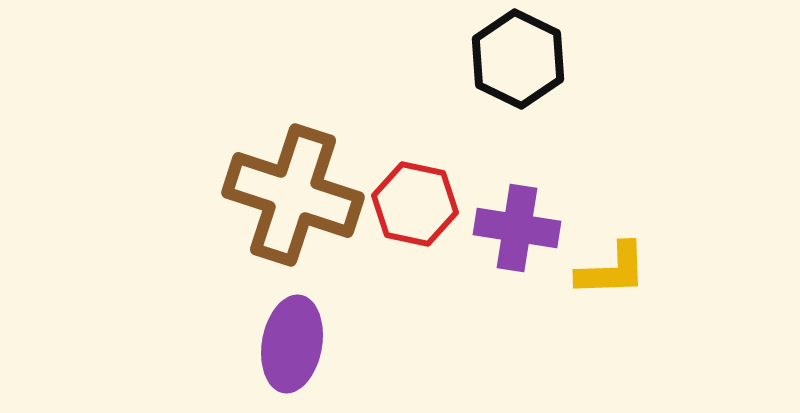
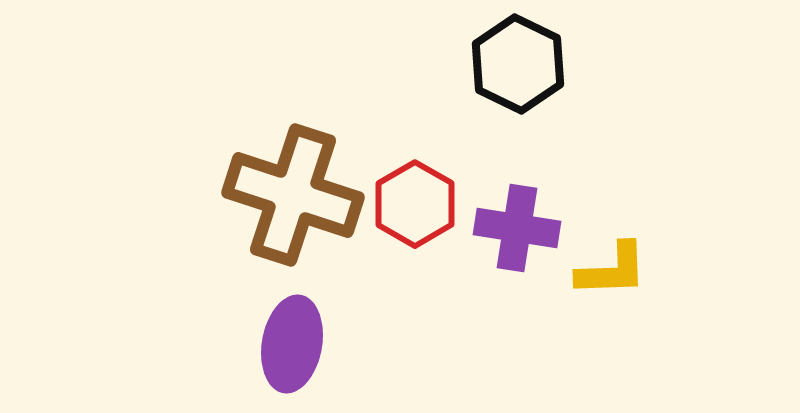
black hexagon: moved 5 px down
red hexagon: rotated 18 degrees clockwise
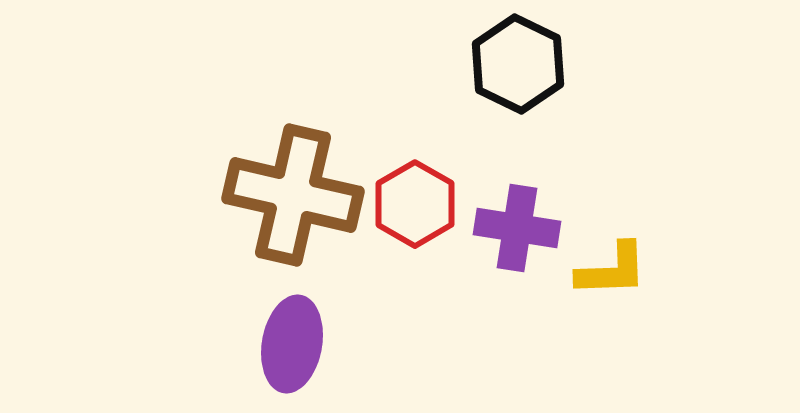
brown cross: rotated 5 degrees counterclockwise
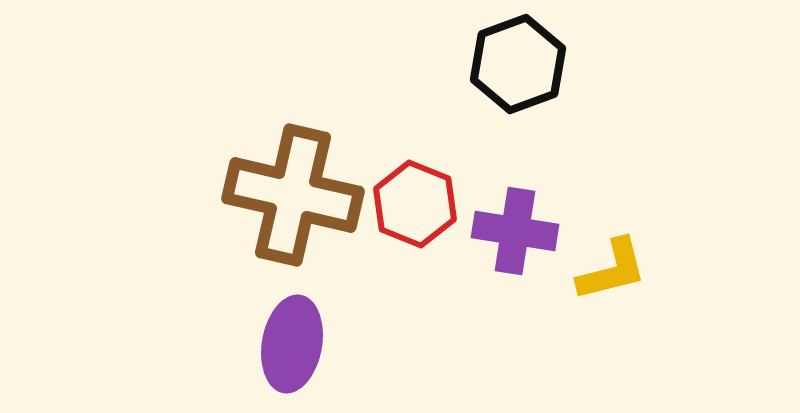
black hexagon: rotated 14 degrees clockwise
red hexagon: rotated 8 degrees counterclockwise
purple cross: moved 2 px left, 3 px down
yellow L-shape: rotated 12 degrees counterclockwise
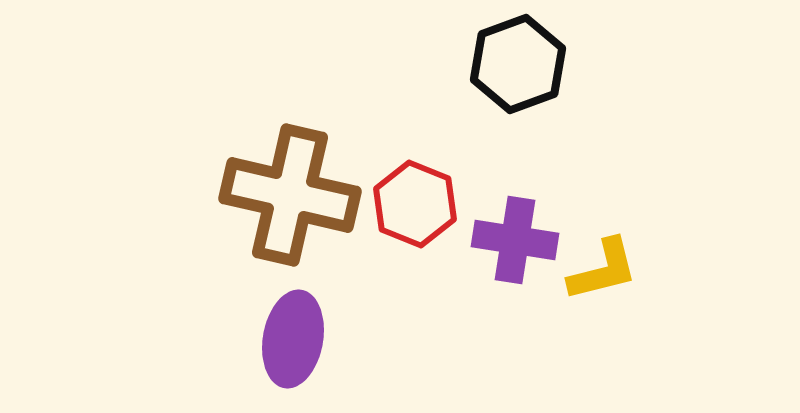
brown cross: moved 3 px left
purple cross: moved 9 px down
yellow L-shape: moved 9 px left
purple ellipse: moved 1 px right, 5 px up
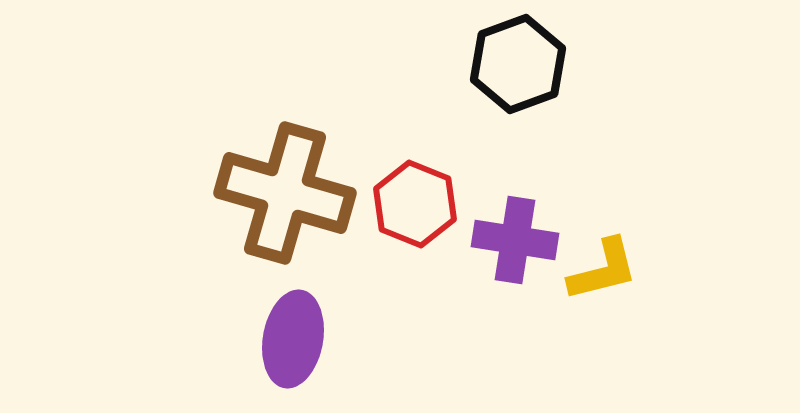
brown cross: moved 5 px left, 2 px up; rotated 3 degrees clockwise
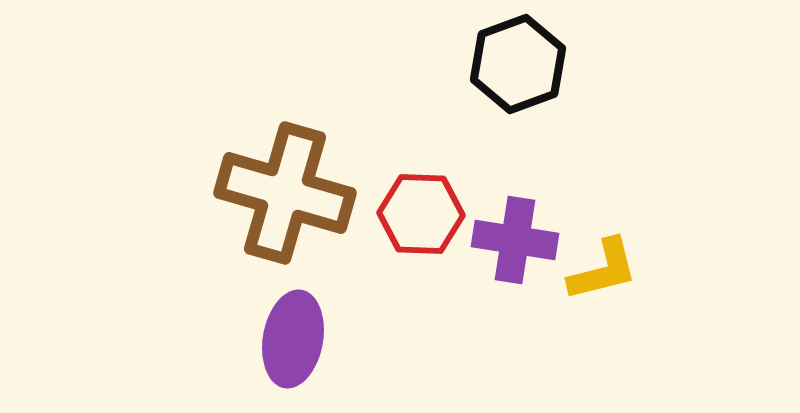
red hexagon: moved 6 px right, 10 px down; rotated 20 degrees counterclockwise
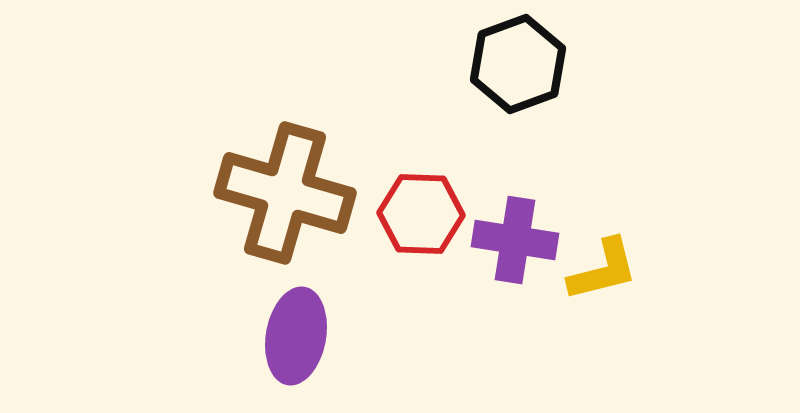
purple ellipse: moved 3 px right, 3 px up
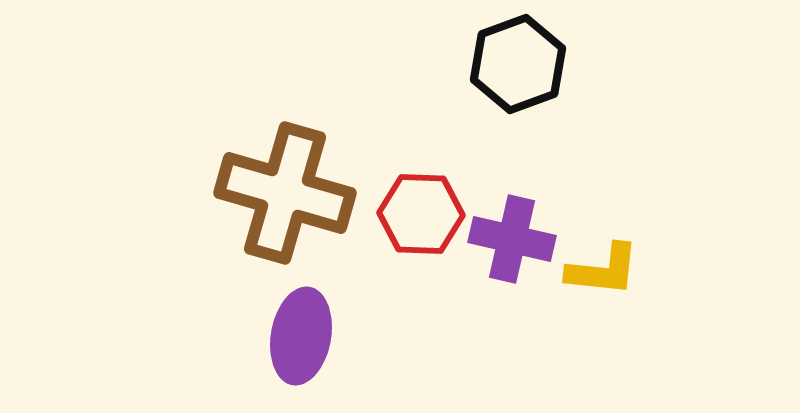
purple cross: moved 3 px left, 1 px up; rotated 4 degrees clockwise
yellow L-shape: rotated 20 degrees clockwise
purple ellipse: moved 5 px right
